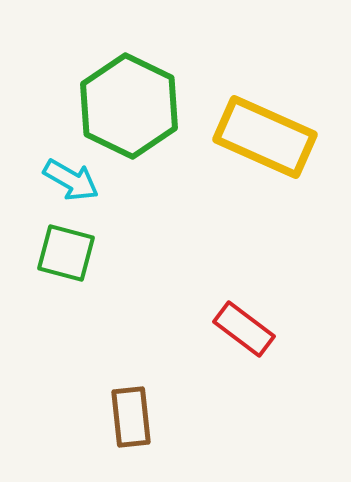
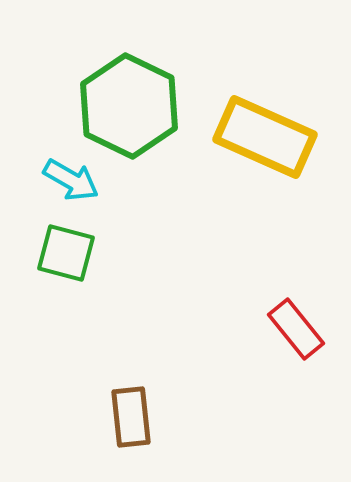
red rectangle: moved 52 px right; rotated 14 degrees clockwise
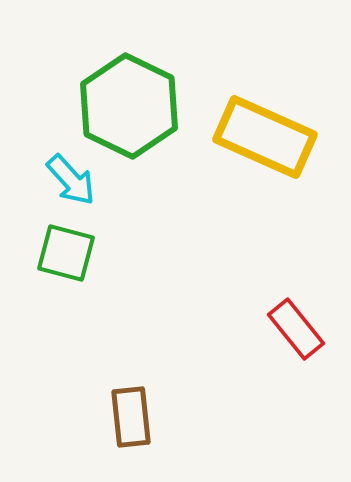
cyan arrow: rotated 18 degrees clockwise
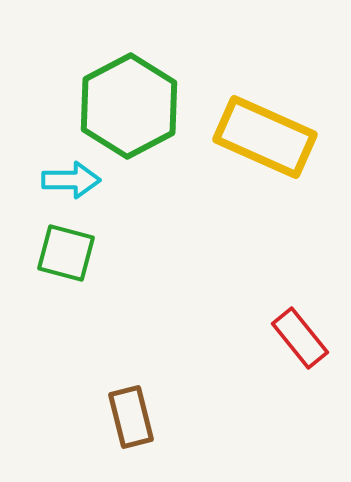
green hexagon: rotated 6 degrees clockwise
cyan arrow: rotated 48 degrees counterclockwise
red rectangle: moved 4 px right, 9 px down
brown rectangle: rotated 8 degrees counterclockwise
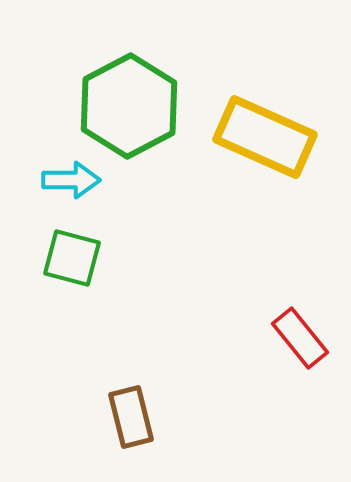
green square: moved 6 px right, 5 px down
